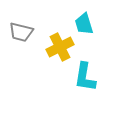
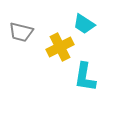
cyan trapezoid: rotated 40 degrees counterclockwise
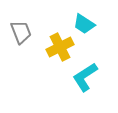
gray trapezoid: rotated 125 degrees counterclockwise
cyan L-shape: rotated 48 degrees clockwise
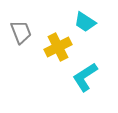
cyan trapezoid: moved 1 px right, 2 px up
yellow cross: moved 2 px left
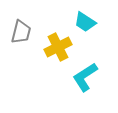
gray trapezoid: rotated 35 degrees clockwise
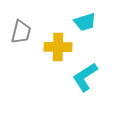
cyan trapezoid: rotated 50 degrees counterclockwise
yellow cross: rotated 28 degrees clockwise
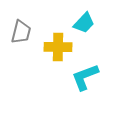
cyan trapezoid: moved 1 px left, 1 px down; rotated 30 degrees counterclockwise
cyan L-shape: rotated 12 degrees clockwise
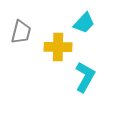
cyan L-shape: rotated 140 degrees clockwise
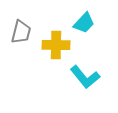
yellow cross: moved 2 px left, 2 px up
cyan L-shape: rotated 112 degrees clockwise
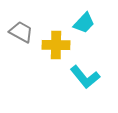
gray trapezoid: rotated 75 degrees counterclockwise
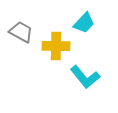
yellow cross: moved 1 px down
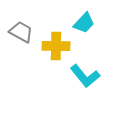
cyan L-shape: moved 1 px up
